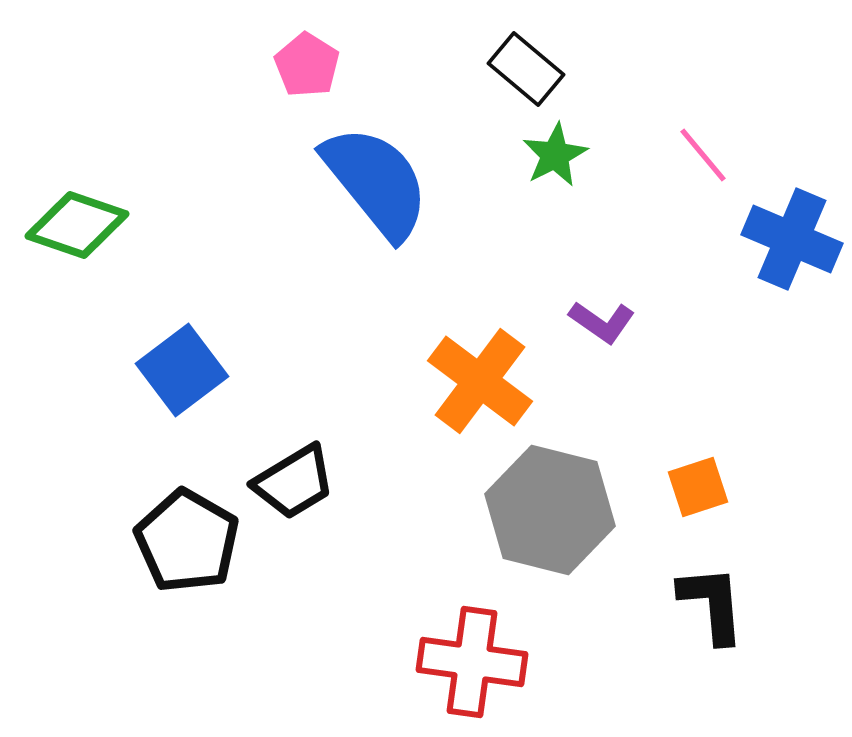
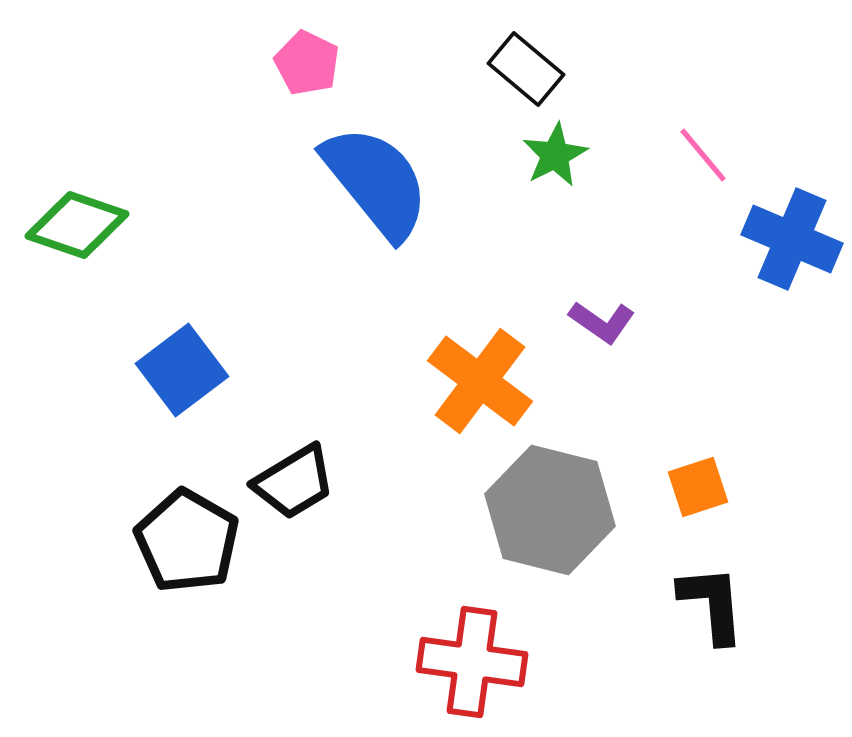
pink pentagon: moved 2 px up; rotated 6 degrees counterclockwise
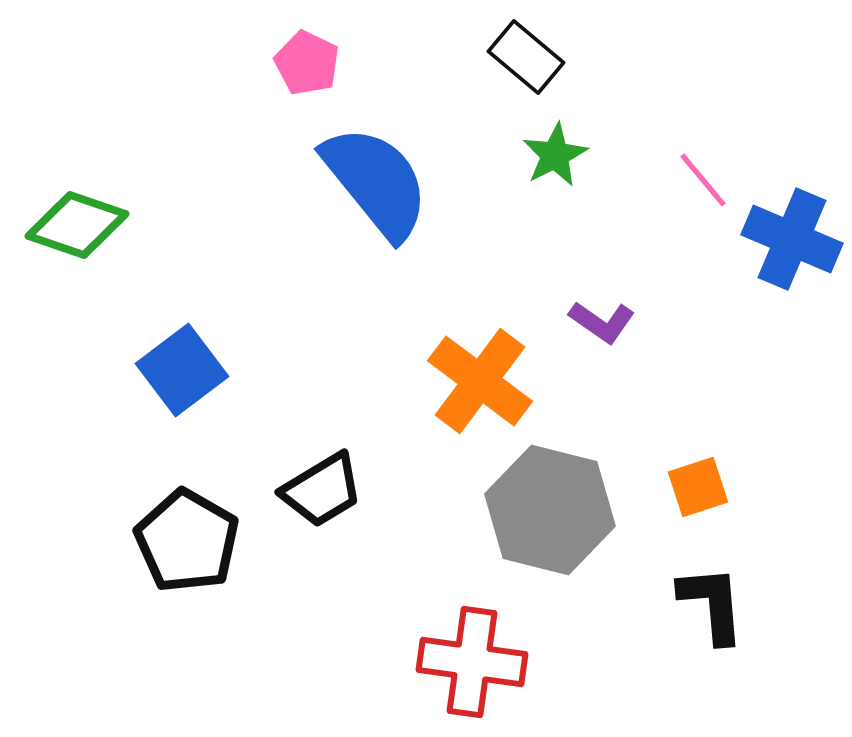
black rectangle: moved 12 px up
pink line: moved 25 px down
black trapezoid: moved 28 px right, 8 px down
